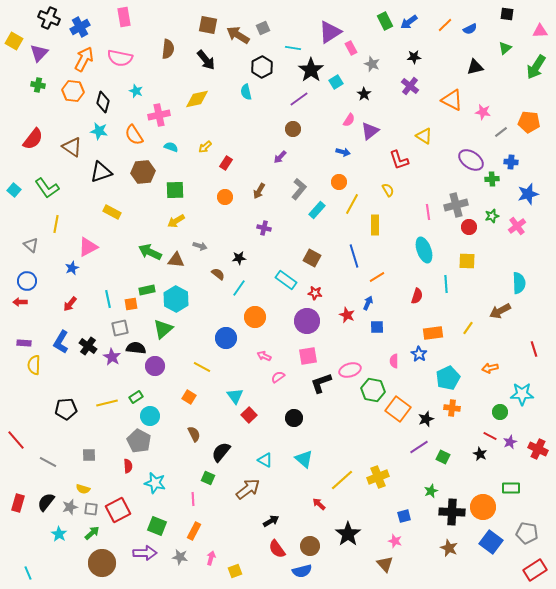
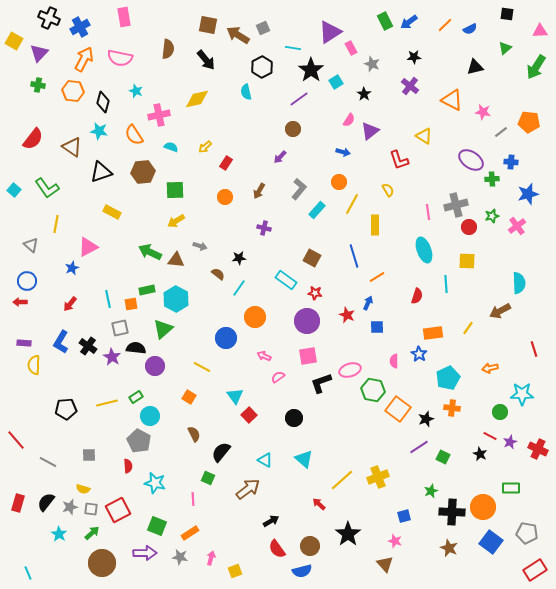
orange rectangle at (194, 531): moved 4 px left, 2 px down; rotated 30 degrees clockwise
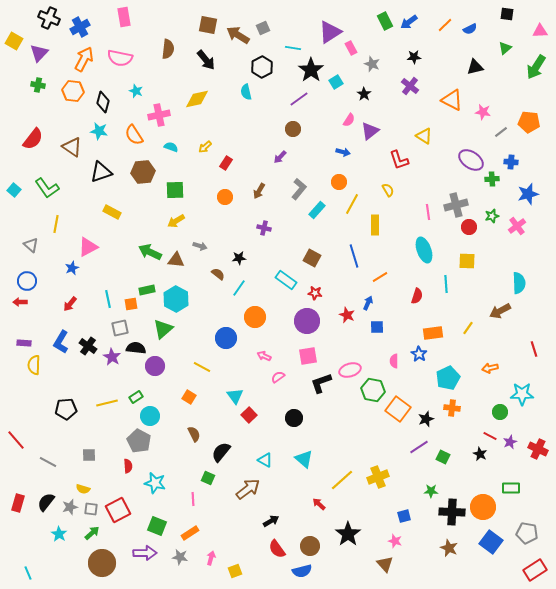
orange line at (377, 277): moved 3 px right
green star at (431, 491): rotated 24 degrees clockwise
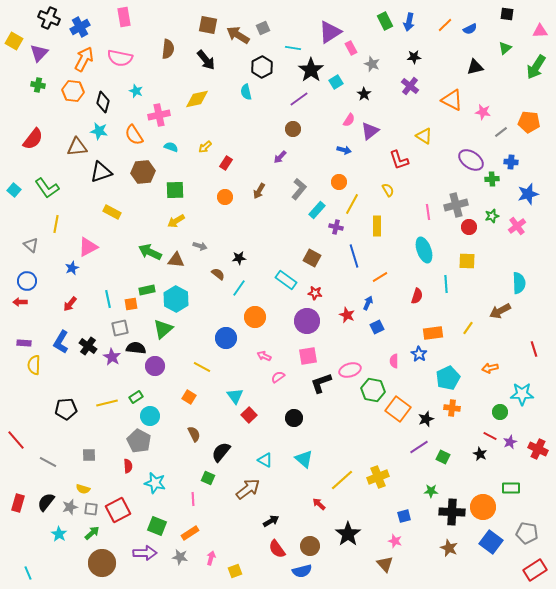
blue arrow at (409, 22): rotated 42 degrees counterclockwise
brown triangle at (72, 147): moved 5 px right; rotated 40 degrees counterclockwise
blue arrow at (343, 152): moved 1 px right, 2 px up
yellow rectangle at (375, 225): moved 2 px right, 1 px down
purple cross at (264, 228): moved 72 px right, 1 px up
blue square at (377, 327): rotated 24 degrees counterclockwise
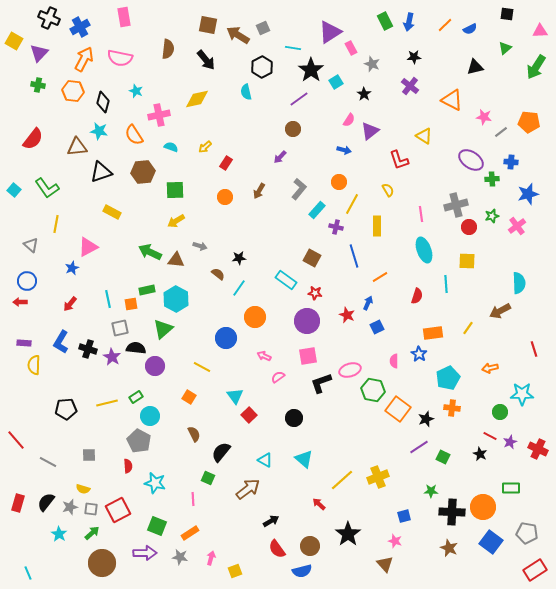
pink star at (483, 112): moved 1 px right, 5 px down
pink line at (428, 212): moved 7 px left, 2 px down
black cross at (88, 346): moved 3 px down; rotated 18 degrees counterclockwise
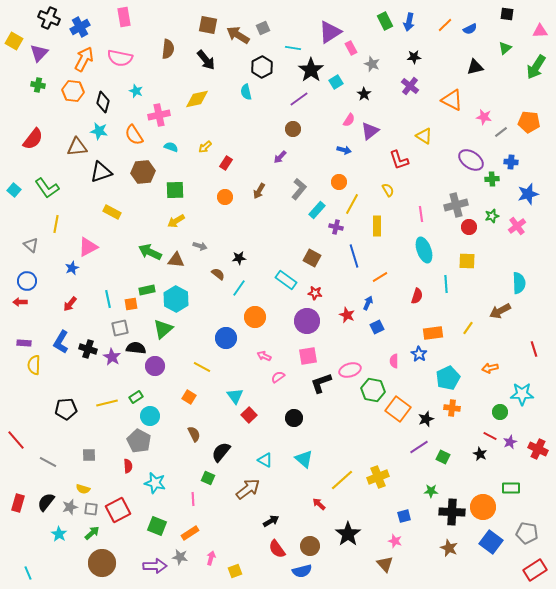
purple arrow at (145, 553): moved 10 px right, 13 px down
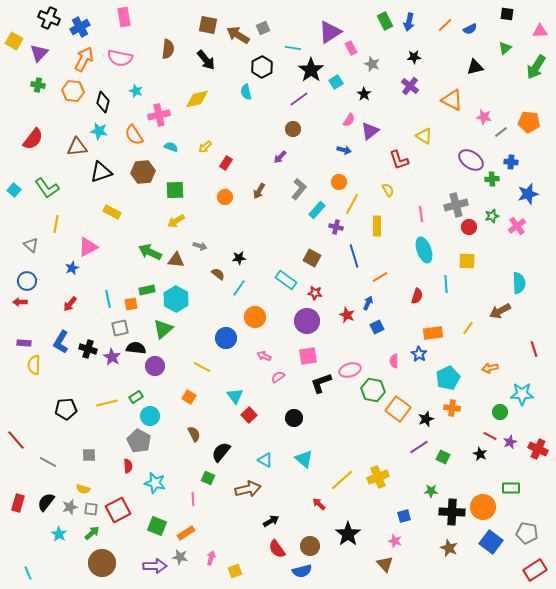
brown arrow at (248, 489): rotated 25 degrees clockwise
orange rectangle at (190, 533): moved 4 px left
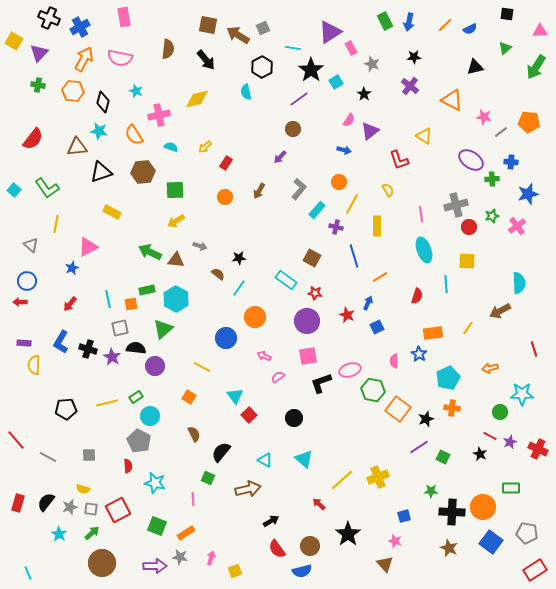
gray line at (48, 462): moved 5 px up
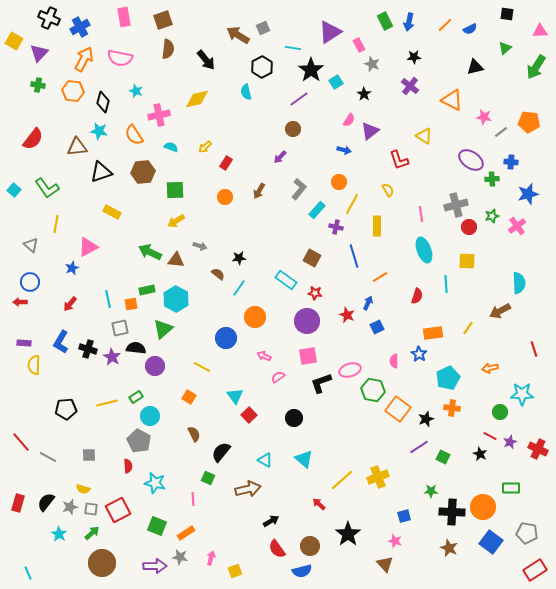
brown square at (208, 25): moved 45 px left, 5 px up; rotated 30 degrees counterclockwise
pink rectangle at (351, 48): moved 8 px right, 3 px up
blue circle at (27, 281): moved 3 px right, 1 px down
red line at (16, 440): moved 5 px right, 2 px down
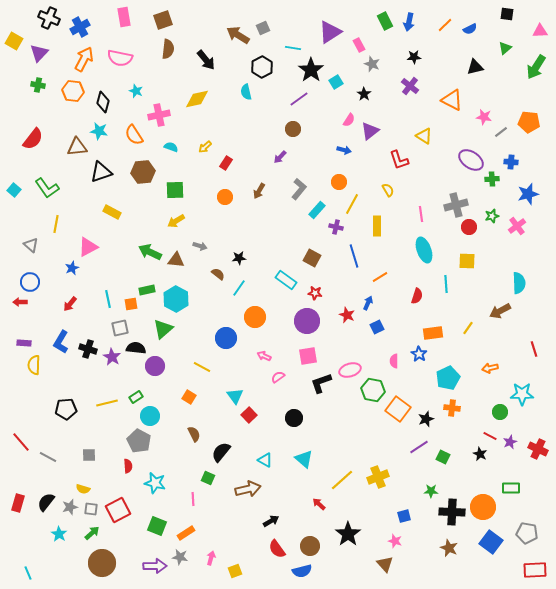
red rectangle at (535, 570): rotated 30 degrees clockwise
